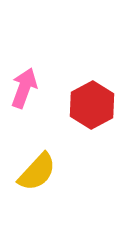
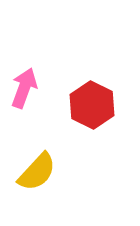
red hexagon: rotated 6 degrees counterclockwise
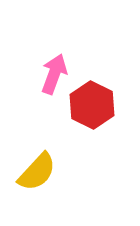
pink arrow: moved 30 px right, 14 px up
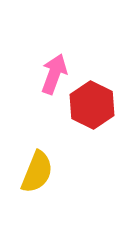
yellow semicircle: rotated 21 degrees counterclockwise
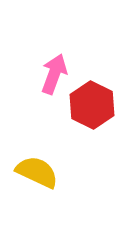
yellow semicircle: rotated 87 degrees counterclockwise
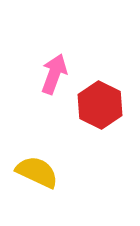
red hexagon: moved 8 px right
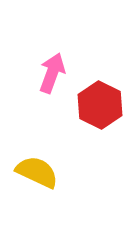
pink arrow: moved 2 px left, 1 px up
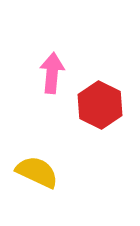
pink arrow: rotated 15 degrees counterclockwise
